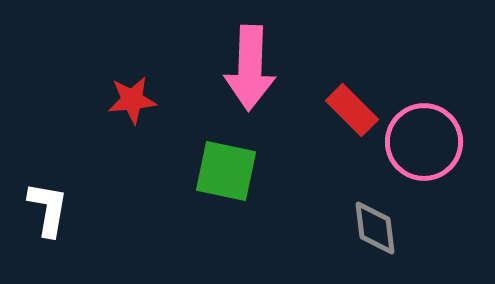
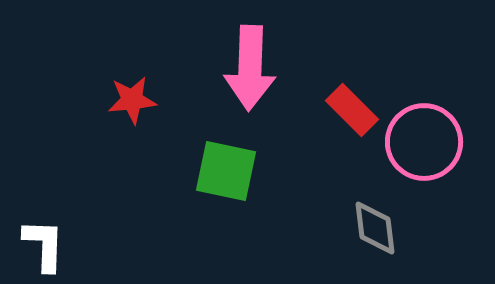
white L-shape: moved 4 px left, 36 px down; rotated 8 degrees counterclockwise
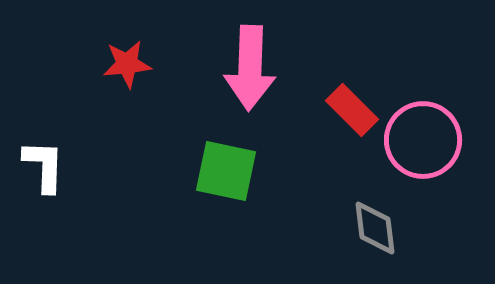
red star: moved 5 px left, 36 px up
pink circle: moved 1 px left, 2 px up
white L-shape: moved 79 px up
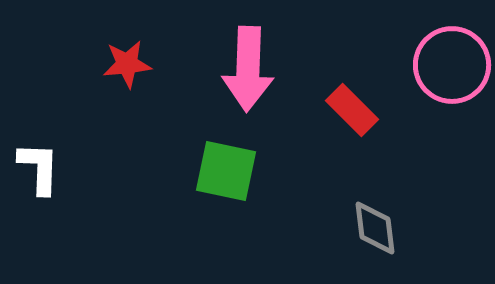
pink arrow: moved 2 px left, 1 px down
pink circle: moved 29 px right, 75 px up
white L-shape: moved 5 px left, 2 px down
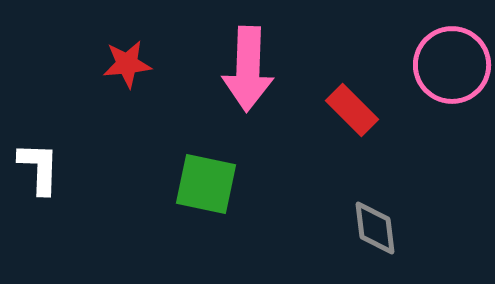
green square: moved 20 px left, 13 px down
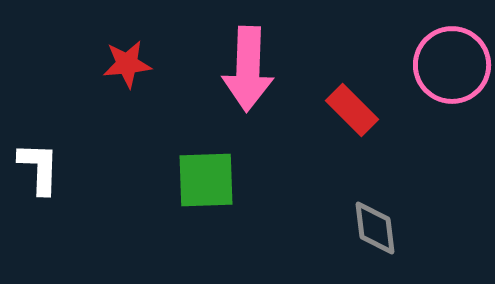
green square: moved 4 px up; rotated 14 degrees counterclockwise
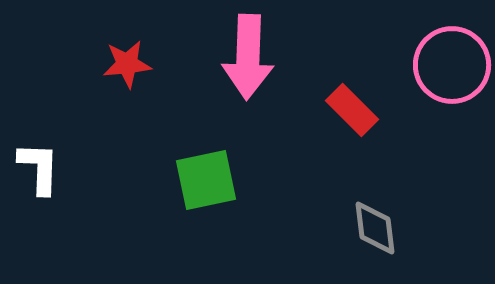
pink arrow: moved 12 px up
green square: rotated 10 degrees counterclockwise
